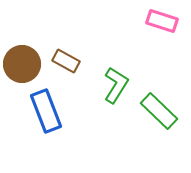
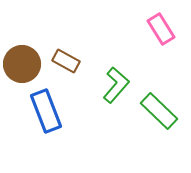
pink rectangle: moved 1 px left, 8 px down; rotated 40 degrees clockwise
green L-shape: rotated 9 degrees clockwise
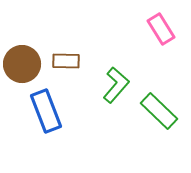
brown rectangle: rotated 28 degrees counterclockwise
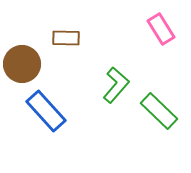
brown rectangle: moved 23 px up
blue rectangle: rotated 21 degrees counterclockwise
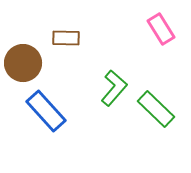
brown circle: moved 1 px right, 1 px up
green L-shape: moved 2 px left, 3 px down
green rectangle: moved 3 px left, 2 px up
